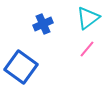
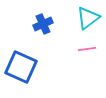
pink line: rotated 42 degrees clockwise
blue square: rotated 12 degrees counterclockwise
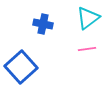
blue cross: rotated 36 degrees clockwise
blue square: rotated 24 degrees clockwise
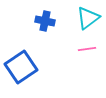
blue cross: moved 2 px right, 3 px up
blue square: rotated 8 degrees clockwise
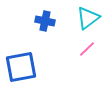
pink line: rotated 36 degrees counterclockwise
blue square: rotated 24 degrees clockwise
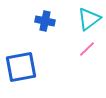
cyan triangle: moved 1 px right, 1 px down
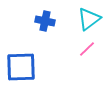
blue square: rotated 8 degrees clockwise
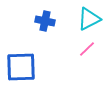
cyan triangle: rotated 10 degrees clockwise
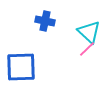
cyan triangle: moved 13 px down; rotated 50 degrees counterclockwise
